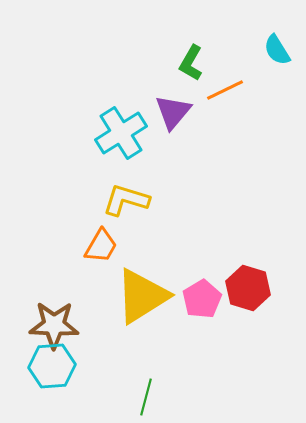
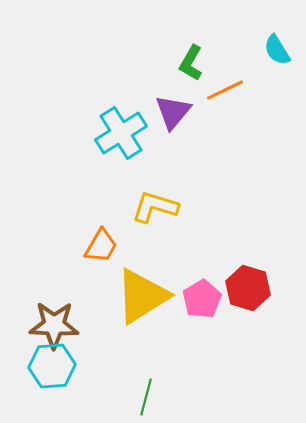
yellow L-shape: moved 29 px right, 7 px down
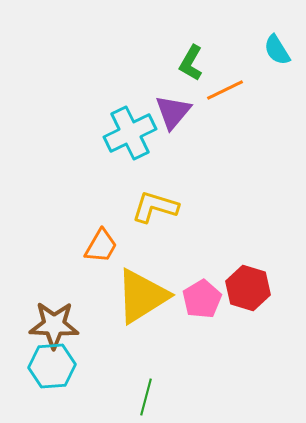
cyan cross: moved 9 px right; rotated 6 degrees clockwise
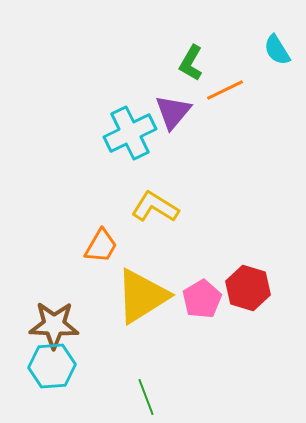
yellow L-shape: rotated 15 degrees clockwise
green line: rotated 36 degrees counterclockwise
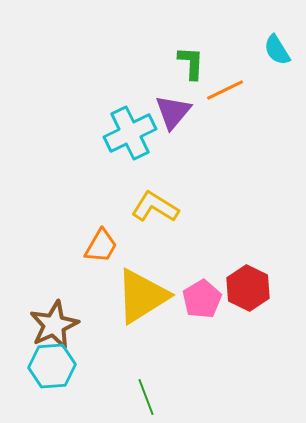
green L-shape: rotated 153 degrees clockwise
red hexagon: rotated 9 degrees clockwise
brown star: rotated 27 degrees counterclockwise
